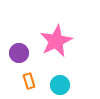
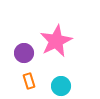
purple circle: moved 5 px right
cyan circle: moved 1 px right, 1 px down
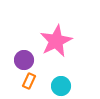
purple circle: moved 7 px down
orange rectangle: rotated 42 degrees clockwise
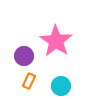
pink star: rotated 12 degrees counterclockwise
purple circle: moved 4 px up
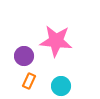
pink star: rotated 28 degrees counterclockwise
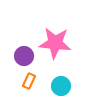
pink star: moved 1 px left, 2 px down
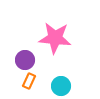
pink star: moved 5 px up
purple circle: moved 1 px right, 4 px down
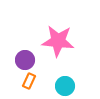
pink star: moved 3 px right, 3 px down
cyan circle: moved 4 px right
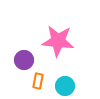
purple circle: moved 1 px left
orange rectangle: moved 9 px right; rotated 14 degrees counterclockwise
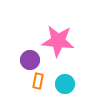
purple circle: moved 6 px right
cyan circle: moved 2 px up
